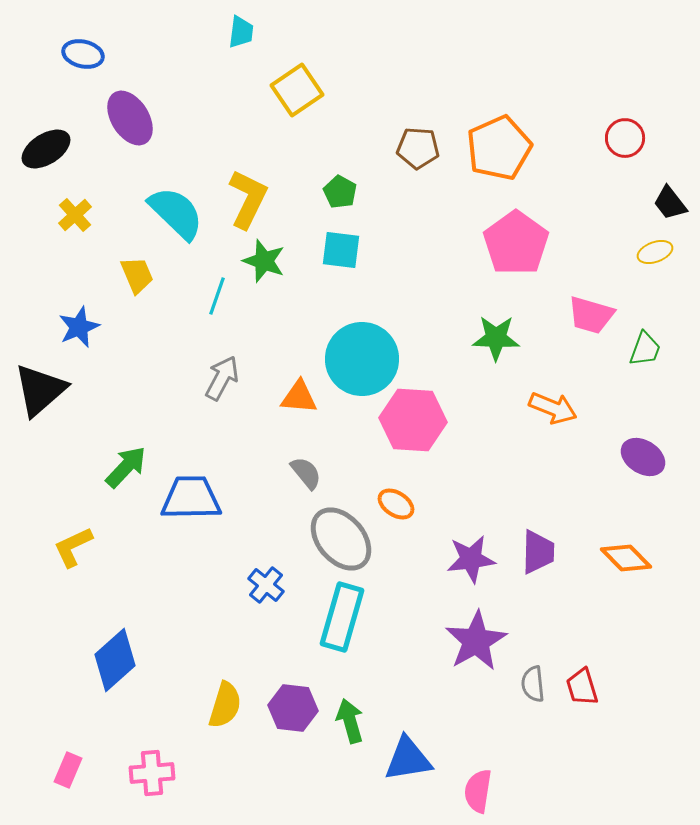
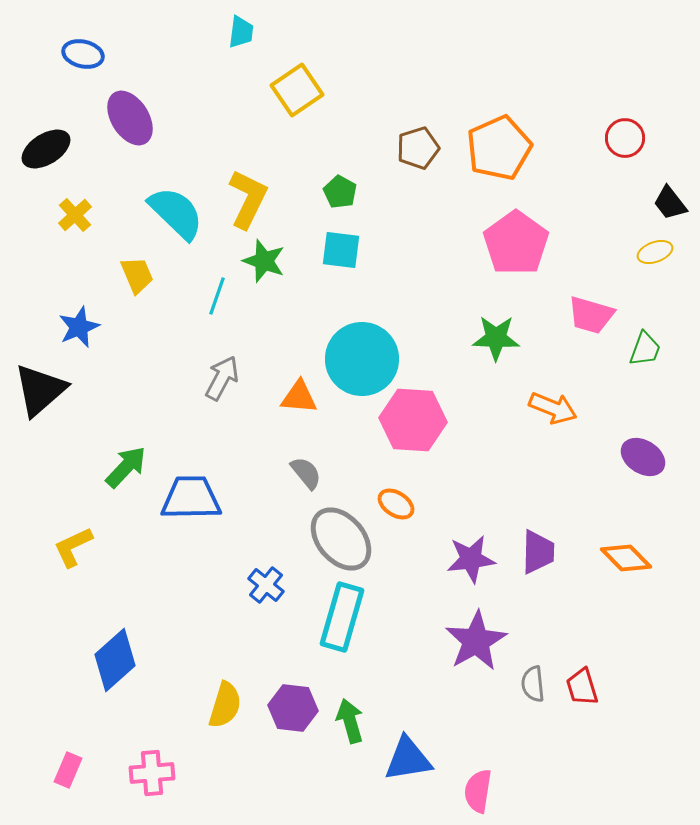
brown pentagon at (418, 148): rotated 21 degrees counterclockwise
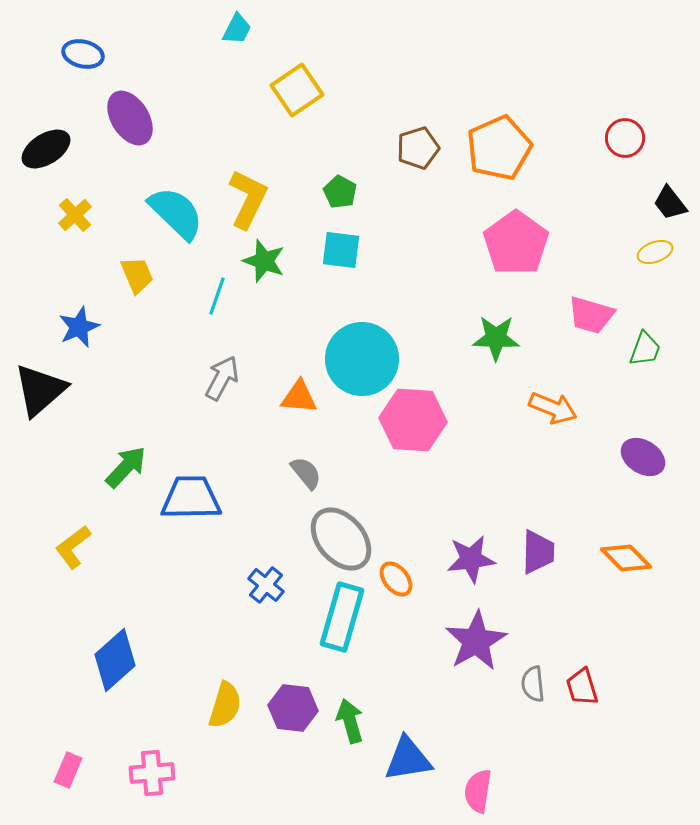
cyan trapezoid at (241, 32): moved 4 px left, 3 px up; rotated 20 degrees clockwise
orange ellipse at (396, 504): moved 75 px down; rotated 18 degrees clockwise
yellow L-shape at (73, 547): rotated 12 degrees counterclockwise
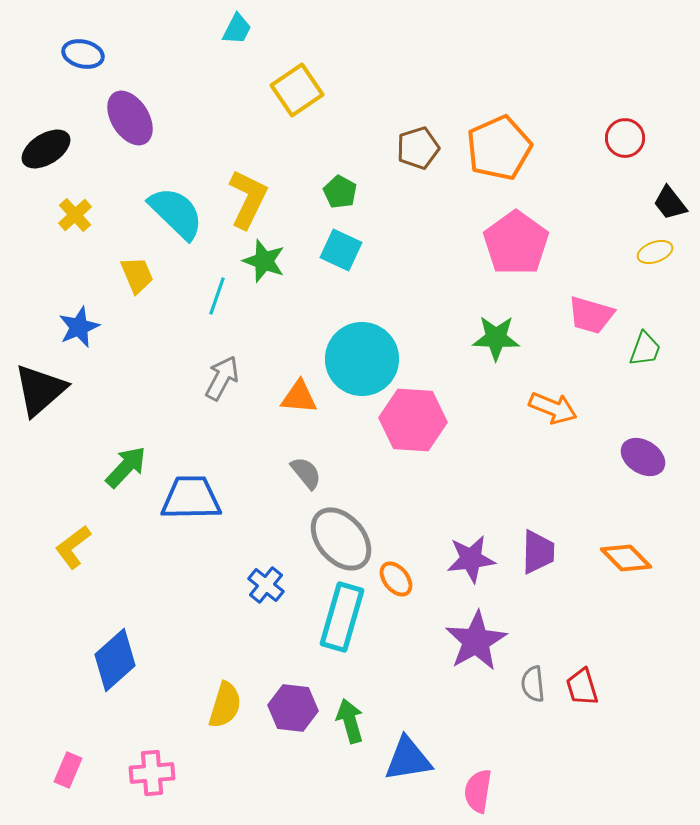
cyan square at (341, 250): rotated 18 degrees clockwise
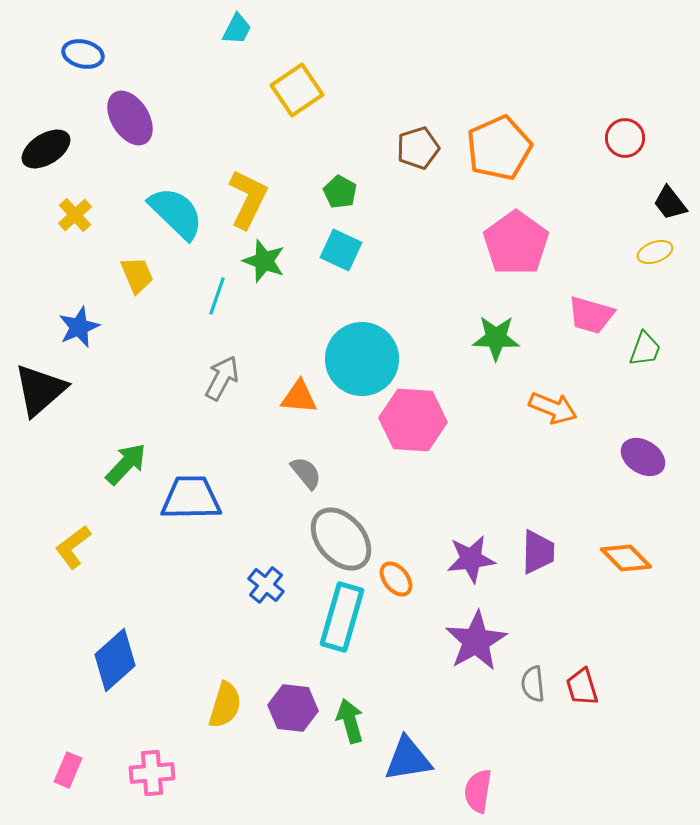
green arrow at (126, 467): moved 3 px up
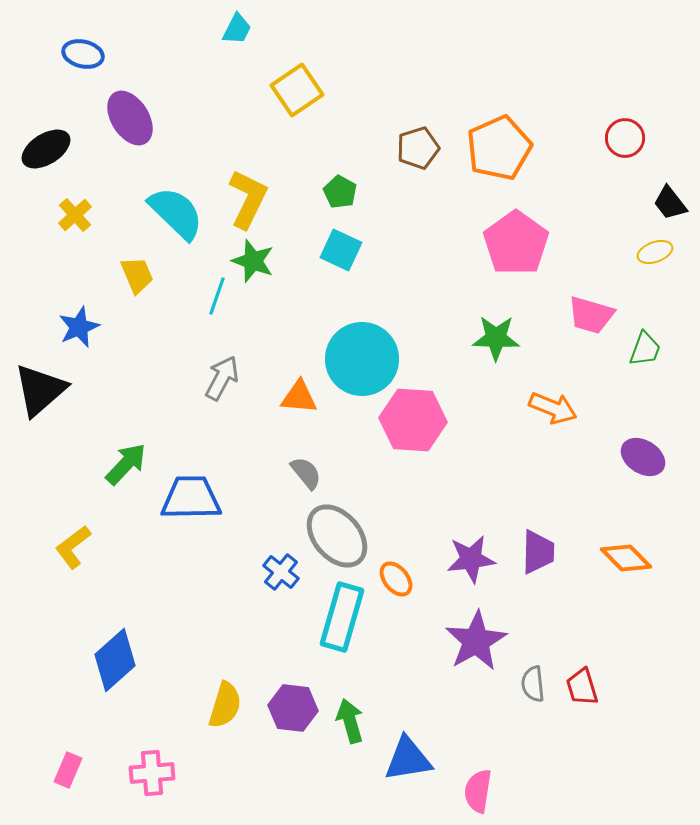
green star at (264, 261): moved 11 px left
gray ellipse at (341, 539): moved 4 px left, 3 px up
blue cross at (266, 585): moved 15 px right, 13 px up
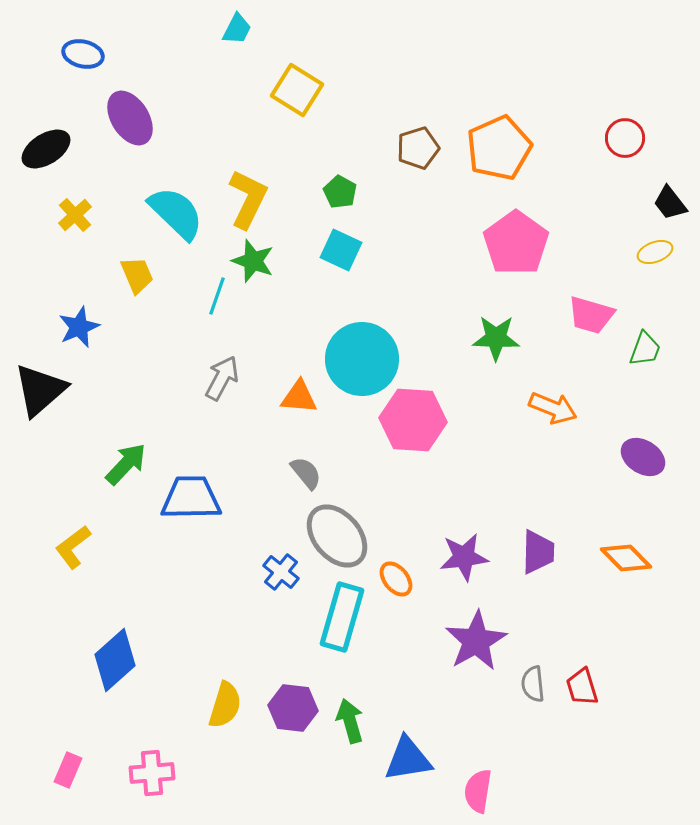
yellow square at (297, 90): rotated 24 degrees counterclockwise
purple star at (471, 559): moved 7 px left, 2 px up
